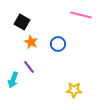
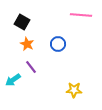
pink line: rotated 10 degrees counterclockwise
orange star: moved 4 px left, 2 px down
purple line: moved 2 px right
cyan arrow: rotated 35 degrees clockwise
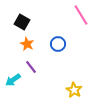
pink line: rotated 55 degrees clockwise
yellow star: rotated 28 degrees clockwise
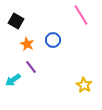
black square: moved 6 px left, 1 px up
blue circle: moved 5 px left, 4 px up
yellow star: moved 10 px right, 5 px up
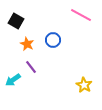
pink line: rotated 30 degrees counterclockwise
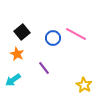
pink line: moved 5 px left, 19 px down
black square: moved 6 px right, 11 px down; rotated 21 degrees clockwise
blue circle: moved 2 px up
orange star: moved 10 px left, 10 px down
purple line: moved 13 px right, 1 px down
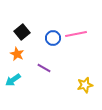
pink line: rotated 40 degrees counterclockwise
purple line: rotated 24 degrees counterclockwise
yellow star: moved 1 px right; rotated 28 degrees clockwise
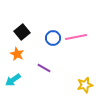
pink line: moved 3 px down
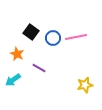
black square: moved 9 px right; rotated 14 degrees counterclockwise
purple line: moved 5 px left
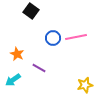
black square: moved 21 px up
